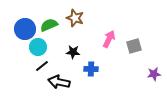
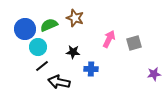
gray square: moved 3 px up
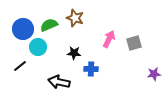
blue circle: moved 2 px left
black star: moved 1 px right, 1 px down
black line: moved 22 px left
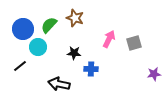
green semicircle: rotated 24 degrees counterclockwise
black arrow: moved 2 px down
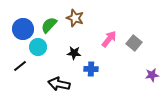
pink arrow: rotated 12 degrees clockwise
gray square: rotated 35 degrees counterclockwise
purple star: moved 2 px left, 1 px down
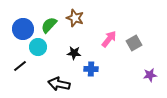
gray square: rotated 21 degrees clockwise
purple star: moved 2 px left
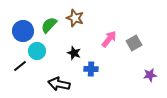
blue circle: moved 2 px down
cyan circle: moved 1 px left, 4 px down
black star: rotated 16 degrees clockwise
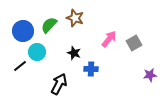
cyan circle: moved 1 px down
black arrow: rotated 105 degrees clockwise
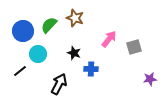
gray square: moved 4 px down; rotated 14 degrees clockwise
cyan circle: moved 1 px right, 2 px down
black line: moved 5 px down
purple star: moved 4 px down
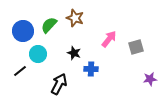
gray square: moved 2 px right
